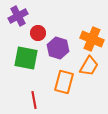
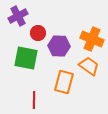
purple hexagon: moved 1 px right, 2 px up; rotated 15 degrees counterclockwise
orange trapezoid: rotated 85 degrees counterclockwise
red line: rotated 12 degrees clockwise
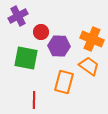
red circle: moved 3 px right, 1 px up
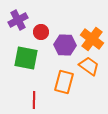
purple cross: moved 4 px down
orange cross: rotated 15 degrees clockwise
purple hexagon: moved 6 px right, 1 px up
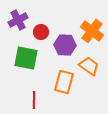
orange cross: moved 8 px up
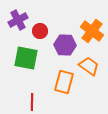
red circle: moved 1 px left, 1 px up
red line: moved 2 px left, 2 px down
